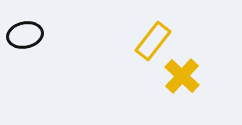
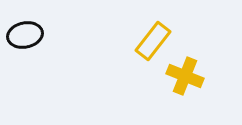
yellow cross: moved 3 px right; rotated 21 degrees counterclockwise
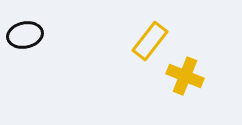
yellow rectangle: moved 3 px left
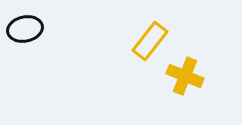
black ellipse: moved 6 px up
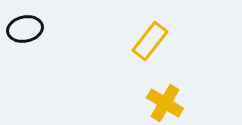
yellow cross: moved 20 px left, 27 px down; rotated 9 degrees clockwise
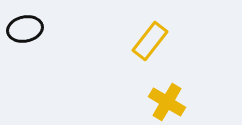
yellow cross: moved 2 px right, 1 px up
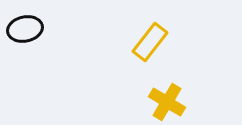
yellow rectangle: moved 1 px down
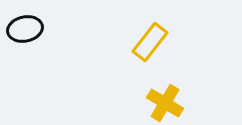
yellow cross: moved 2 px left, 1 px down
